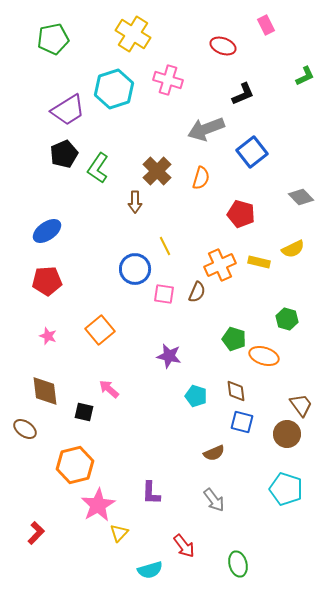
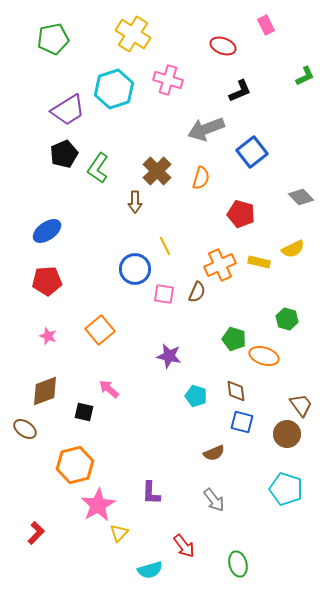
black L-shape at (243, 94): moved 3 px left, 3 px up
brown diamond at (45, 391): rotated 76 degrees clockwise
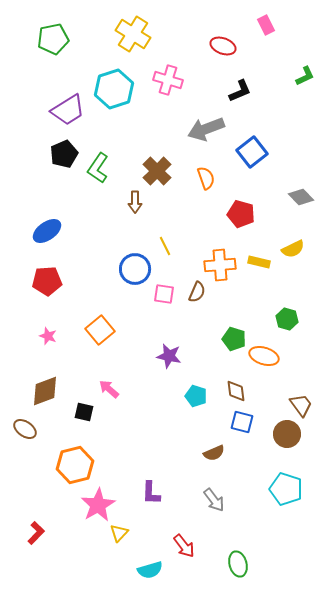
orange semicircle at (201, 178): moved 5 px right; rotated 35 degrees counterclockwise
orange cross at (220, 265): rotated 20 degrees clockwise
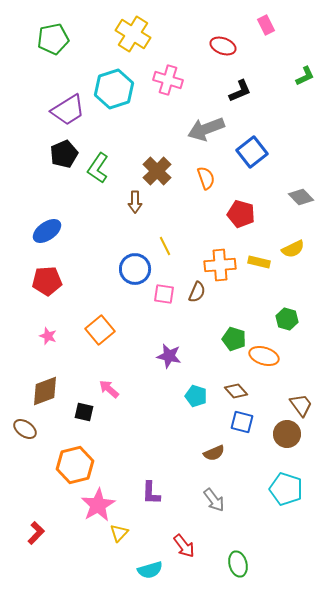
brown diamond at (236, 391): rotated 35 degrees counterclockwise
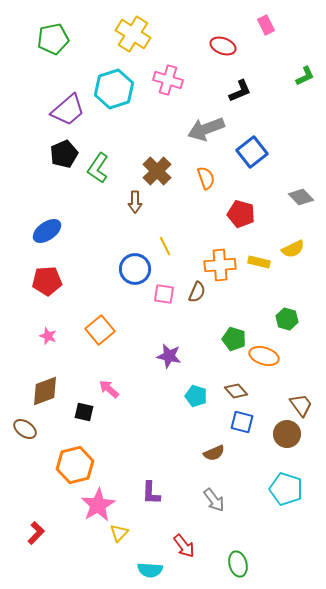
purple trapezoid at (68, 110): rotated 9 degrees counterclockwise
cyan semicircle at (150, 570): rotated 20 degrees clockwise
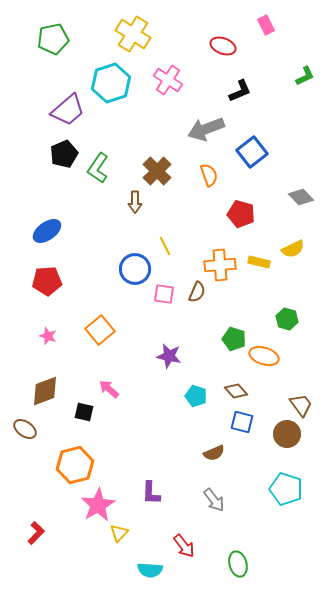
pink cross at (168, 80): rotated 16 degrees clockwise
cyan hexagon at (114, 89): moved 3 px left, 6 px up
orange semicircle at (206, 178): moved 3 px right, 3 px up
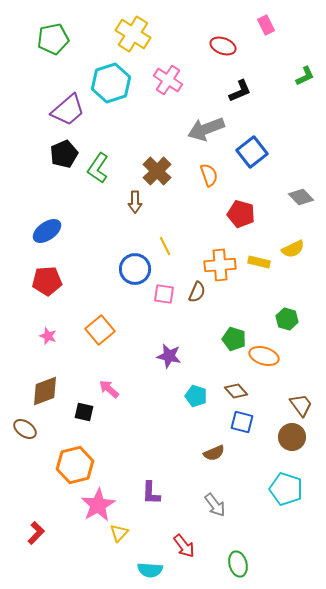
brown circle at (287, 434): moved 5 px right, 3 px down
gray arrow at (214, 500): moved 1 px right, 5 px down
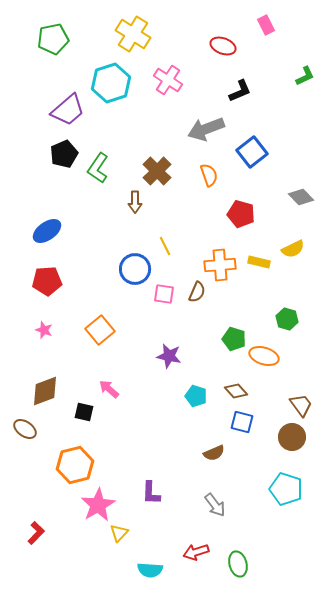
pink star at (48, 336): moved 4 px left, 6 px up
red arrow at (184, 546): moved 12 px right, 6 px down; rotated 110 degrees clockwise
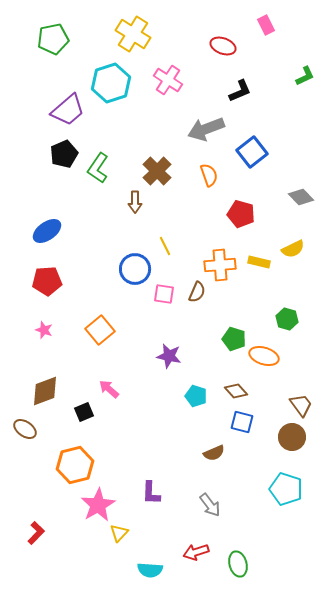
black square at (84, 412): rotated 36 degrees counterclockwise
gray arrow at (215, 505): moved 5 px left
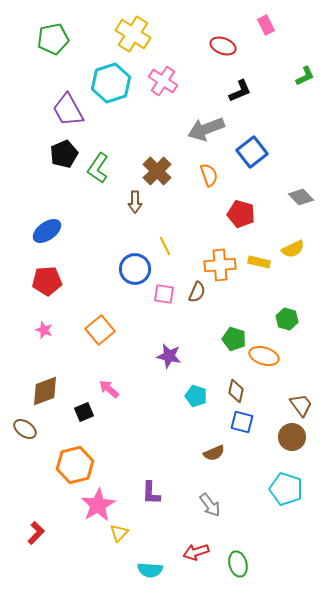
pink cross at (168, 80): moved 5 px left, 1 px down
purple trapezoid at (68, 110): rotated 102 degrees clockwise
brown diamond at (236, 391): rotated 55 degrees clockwise
